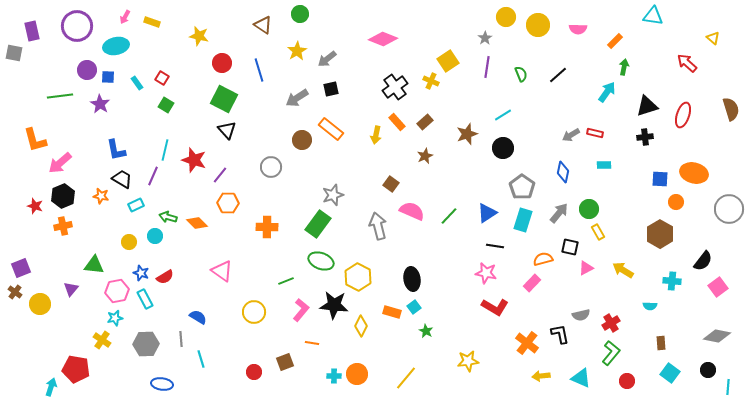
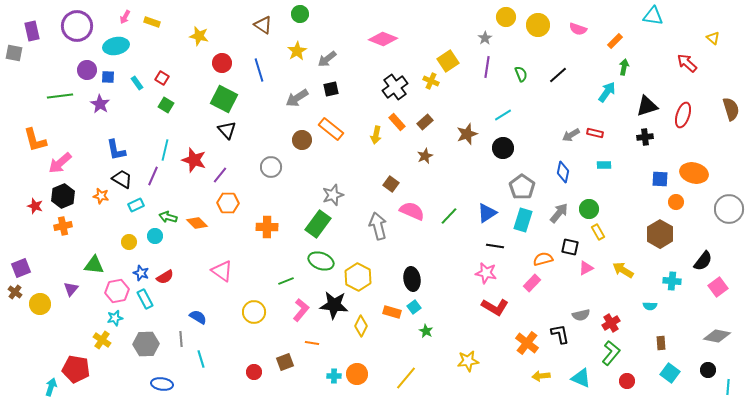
pink semicircle at (578, 29): rotated 18 degrees clockwise
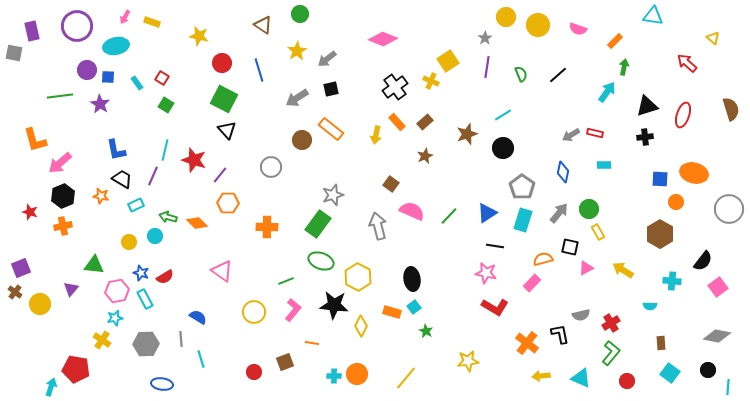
red star at (35, 206): moved 5 px left, 6 px down
pink L-shape at (301, 310): moved 8 px left
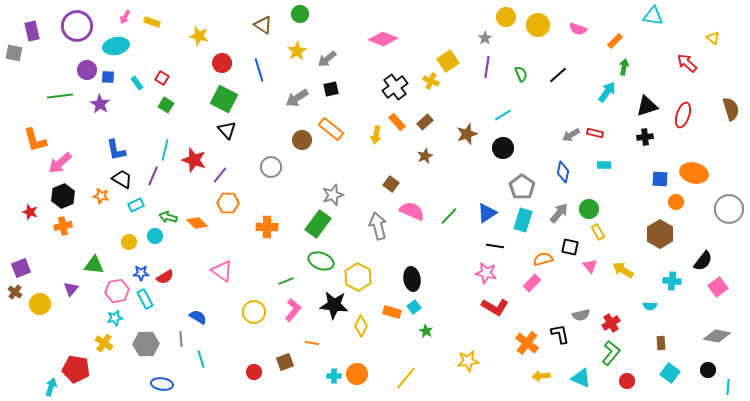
pink triangle at (586, 268): moved 4 px right, 2 px up; rotated 42 degrees counterclockwise
blue star at (141, 273): rotated 21 degrees counterclockwise
yellow cross at (102, 340): moved 2 px right, 3 px down
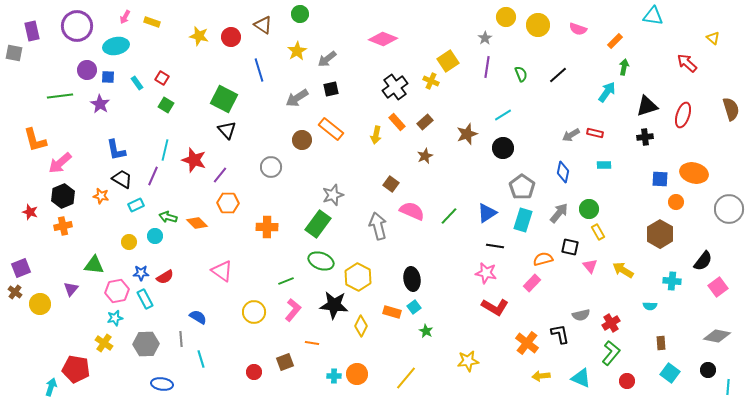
red circle at (222, 63): moved 9 px right, 26 px up
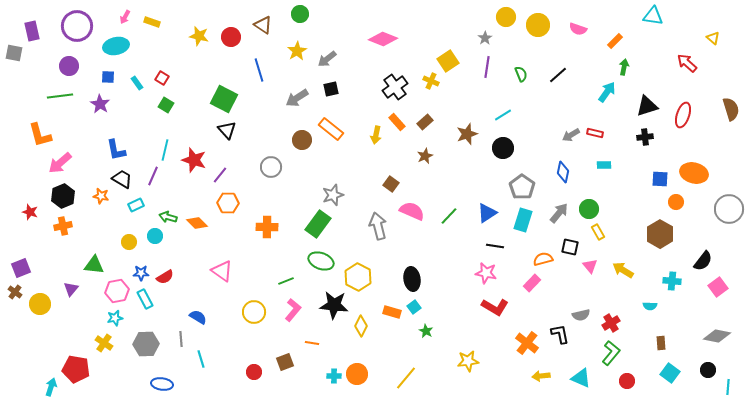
purple circle at (87, 70): moved 18 px left, 4 px up
orange L-shape at (35, 140): moved 5 px right, 5 px up
